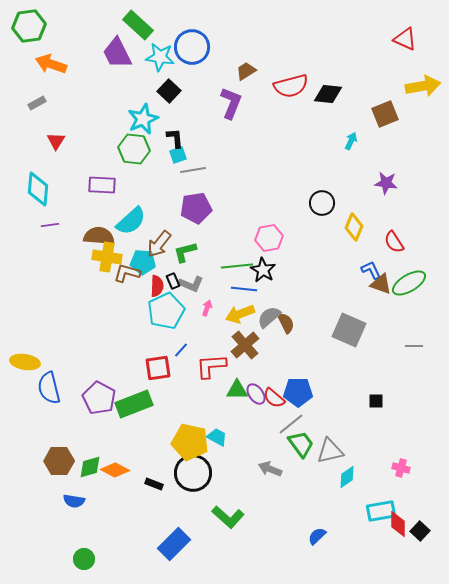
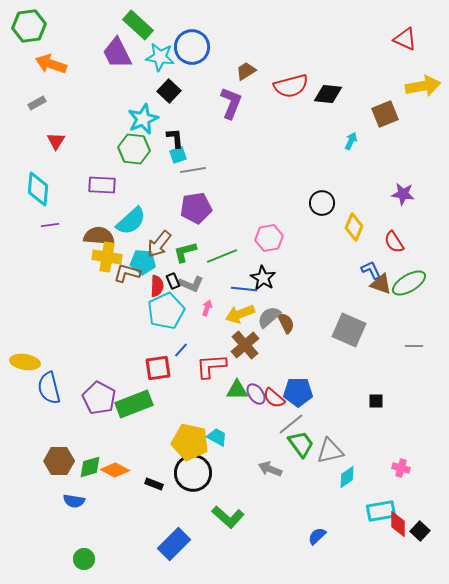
purple star at (386, 183): moved 17 px right, 11 px down
green line at (237, 266): moved 15 px left, 10 px up; rotated 16 degrees counterclockwise
black star at (263, 270): moved 8 px down
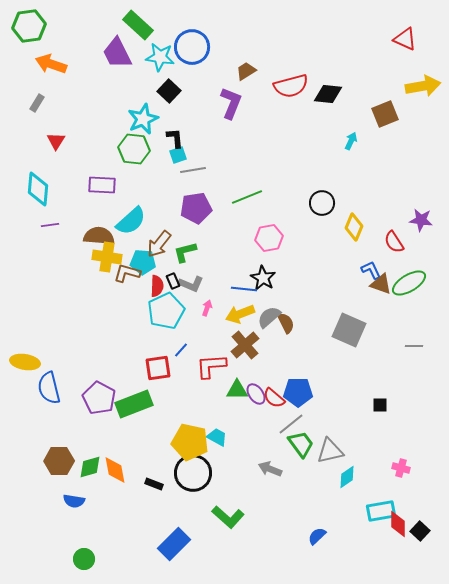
gray rectangle at (37, 103): rotated 30 degrees counterclockwise
purple star at (403, 194): moved 18 px right, 26 px down
green line at (222, 256): moved 25 px right, 59 px up
black square at (376, 401): moved 4 px right, 4 px down
orange diamond at (115, 470): rotated 52 degrees clockwise
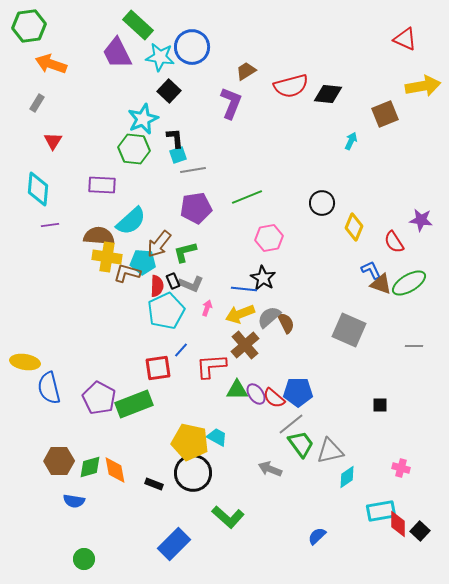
red triangle at (56, 141): moved 3 px left
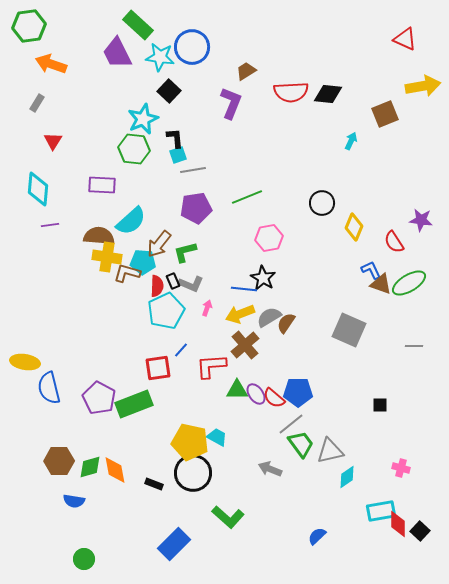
red semicircle at (291, 86): moved 6 px down; rotated 12 degrees clockwise
gray semicircle at (269, 317): rotated 10 degrees clockwise
brown semicircle at (286, 323): rotated 120 degrees counterclockwise
